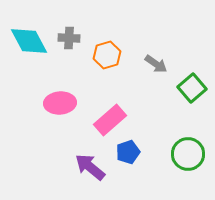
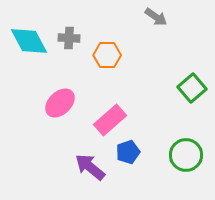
orange hexagon: rotated 16 degrees clockwise
gray arrow: moved 47 px up
pink ellipse: rotated 40 degrees counterclockwise
green circle: moved 2 px left, 1 px down
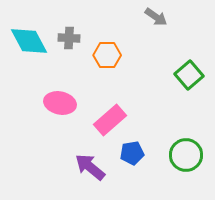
green square: moved 3 px left, 13 px up
pink ellipse: rotated 56 degrees clockwise
blue pentagon: moved 4 px right, 1 px down; rotated 10 degrees clockwise
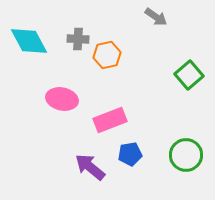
gray cross: moved 9 px right, 1 px down
orange hexagon: rotated 12 degrees counterclockwise
pink ellipse: moved 2 px right, 4 px up
pink rectangle: rotated 20 degrees clockwise
blue pentagon: moved 2 px left, 1 px down
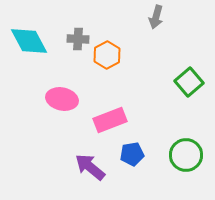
gray arrow: rotated 70 degrees clockwise
orange hexagon: rotated 16 degrees counterclockwise
green square: moved 7 px down
blue pentagon: moved 2 px right
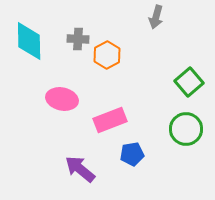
cyan diamond: rotated 27 degrees clockwise
green circle: moved 26 px up
purple arrow: moved 10 px left, 2 px down
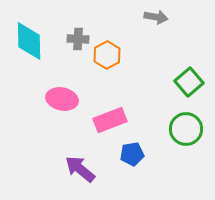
gray arrow: rotated 95 degrees counterclockwise
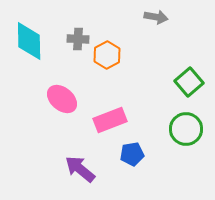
pink ellipse: rotated 28 degrees clockwise
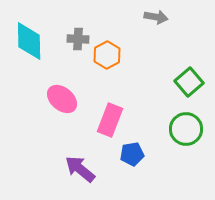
pink rectangle: rotated 48 degrees counterclockwise
